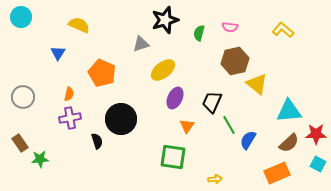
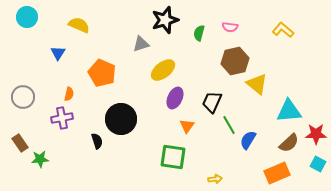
cyan circle: moved 6 px right
purple cross: moved 8 px left
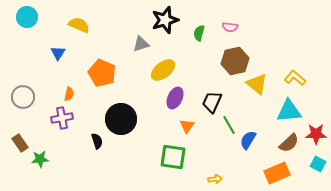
yellow L-shape: moved 12 px right, 48 px down
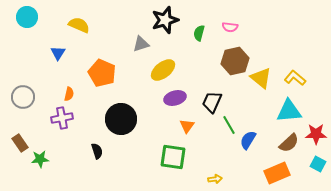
yellow triangle: moved 4 px right, 6 px up
purple ellipse: rotated 50 degrees clockwise
black semicircle: moved 10 px down
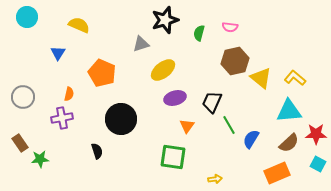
blue semicircle: moved 3 px right, 1 px up
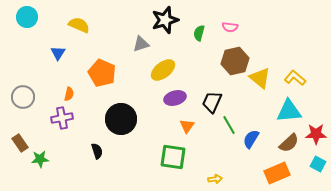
yellow triangle: moved 1 px left
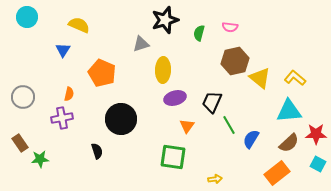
blue triangle: moved 5 px right, 3 px up
yellow ellipse: rotated 50 degrees counterclockwise
orange rectangle: rotated 15 degrees counterclockwise
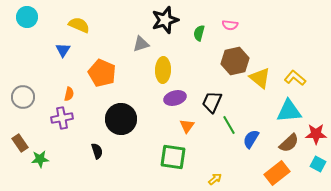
pink semicircle: moved 2 px up
yellow arrow: rotated 32 degrees counterclockwise
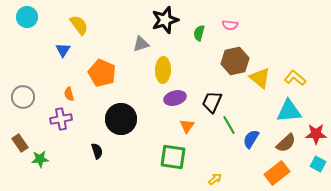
yellow semicircle: rotated 30 degrees clockwise
orange semicircle: rotated 152 degrees clockwise
purple cross: moved 1 px left, 1 px down
brown semicircle: moved 3 px left
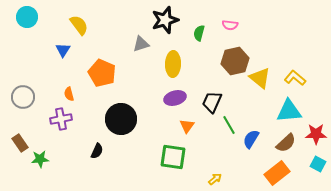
yellow ellipse: moved 10 px right, 6 px up
black semicircle: rotated 42 degrees clockwise
